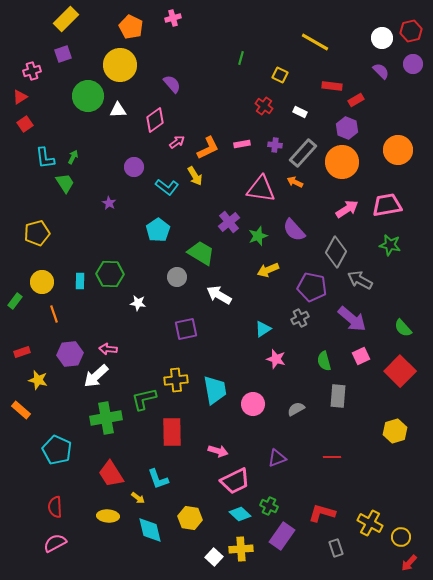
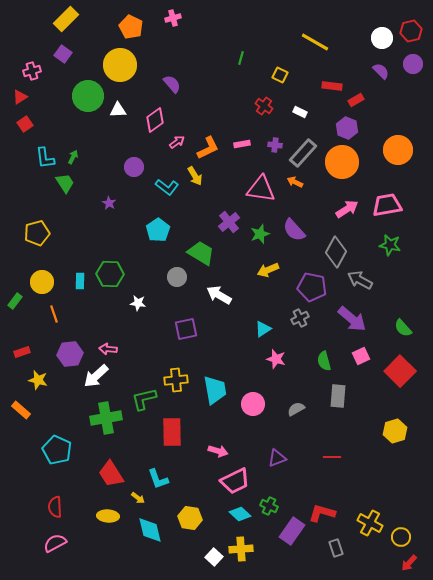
purple square at (63, 54): rotated 36 degrees counterclockwise
green star at (258, 236): moved 2 px right, 2 px up
purple rectangle at (282, 536): moved 10 px right, 5 px up
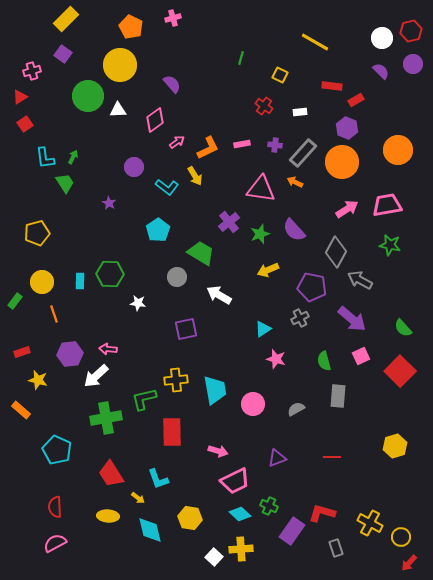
white rectangle at (300, 112): rotated 32 degrees counterclockwise
yellow hexagon at (395, 431): moved 15 px down
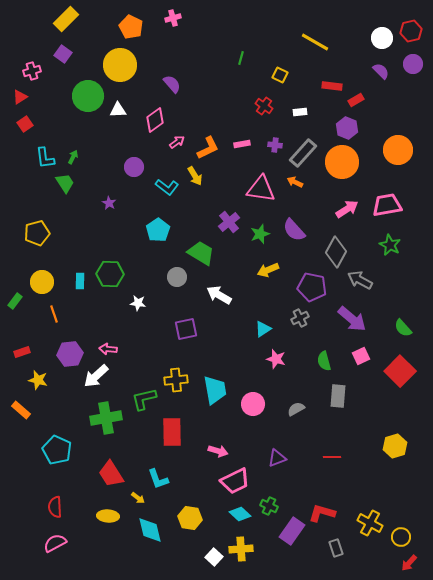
green star at (390, 245): rotated 15 degrees clockwise
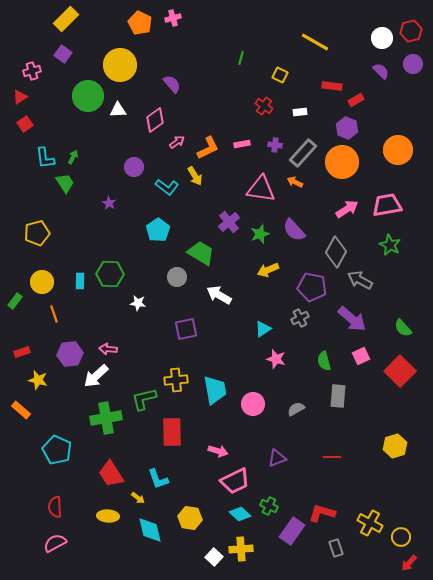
orange pentagon at (131, 27): moved 9 px right, 4 px up
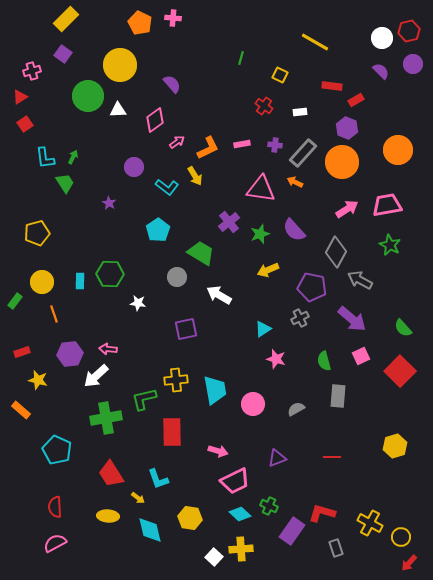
pink cross at (173, 18): rotated 21 degrees clockwise
red hexagon at (411, 31): moved 2 px left
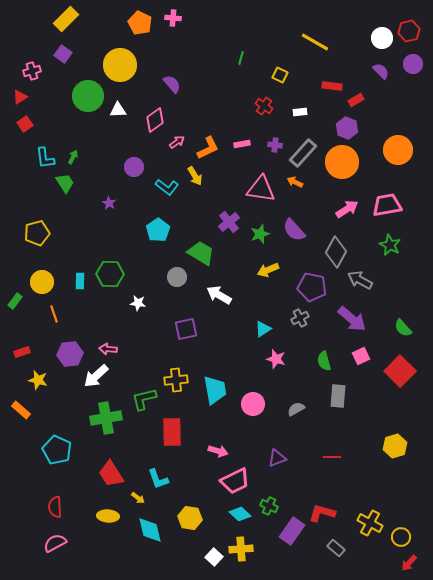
gray rectangle at (336, 548): rotated 30 degrees counterclockwise
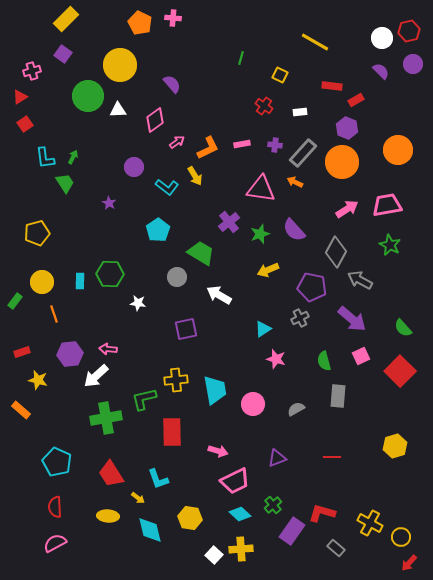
cyan pentagon at (57, 450): moved 12 px down
green cross at (269, 506): moved 4 px right, 1 px up; rotated 24 degrees clockwise
white square at (214, 557): moved 2 px up
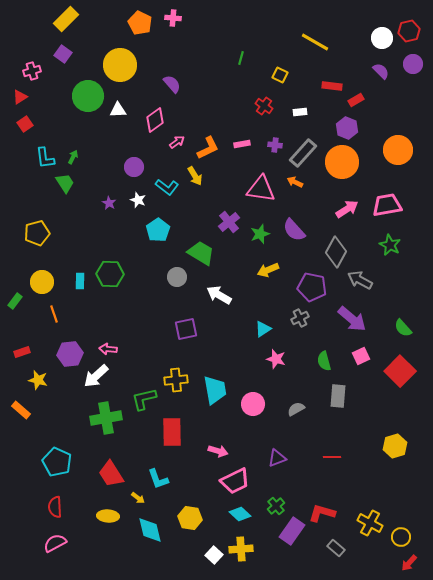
white star at (138, 303): moved 103 px up; rotated 14 degrees clockwise
green cross at (273, 505): moved 3 px right, 1 px down
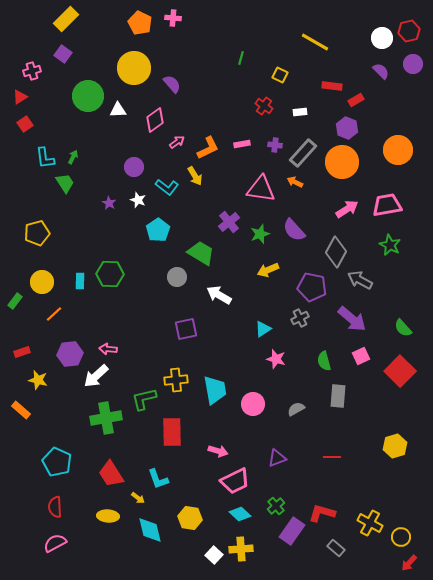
yellow circle at (120, 65): moved 14 px right, 3 px down
orange line at (54, 314): rotated 66 degrees clockwise
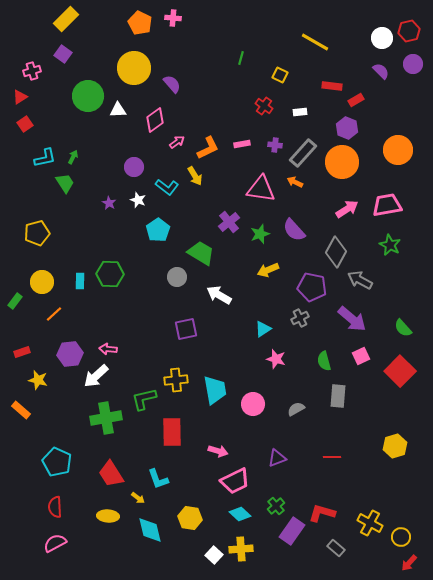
cyan L-shape at (45, 158): rotated 95 degrees counterclockwise
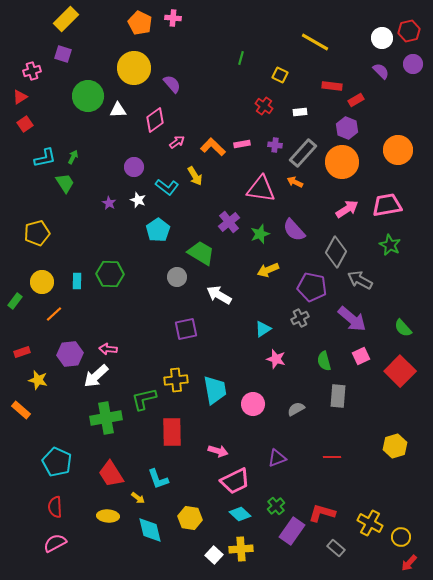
purple square at (63, 54): rotated 18 degrees counterclockwise
orange L-shape at (208, 148): moved 5 px right, 1 px up; rotated 110 degrees counterclockwise
cyan rectangle at (80, 281): moved 3 px left
